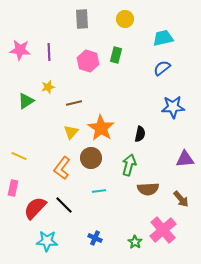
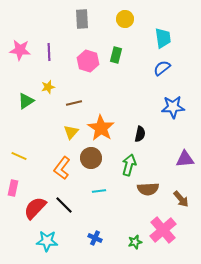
cyan trapezoid: rotated 95 degrees clockwise
green star: rotated 24 degrees clockwise
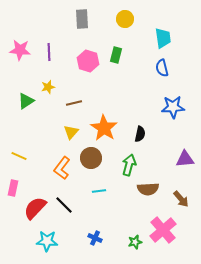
blue semicircle: rotated 66 degrees counterclockwise
orange star: moved 3 px right
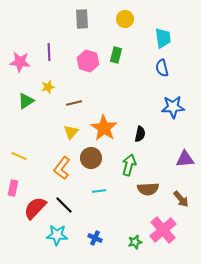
pink star: moved 12 px down
cyan star: moved 10 px right, 6 px up
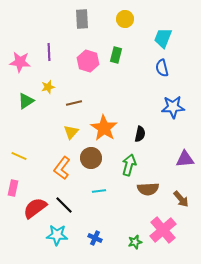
cyan trapezoid: rotated 150 degrees counterclockwise
red semicircle: rotated 10 degrees clockwise
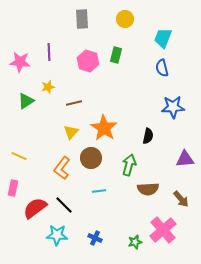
black semicircle: moved 8 px right, 2 px down
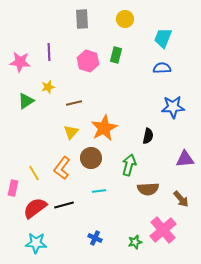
blue semicircle: rotated 102 degrees clockwise
orange star: rotated 12 degrees clockwise
yellow line: moved 15 px right, 17 px down; rotated 35 degrees clockwise
black line: rotated 60 degrees counterclockwise
cyan star: moved 21 px left, 8 px down
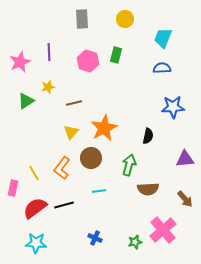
pink star: rotated 30 degrees counterclockwise
brown arrow: moved 4 px right
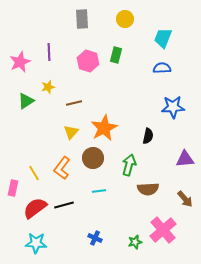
brown circle: moved 2 px right
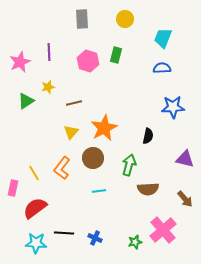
purple triangle: rotated 18 degrees clockwise
black line: moved 28 px down; rotated 18 degrees clockwise
